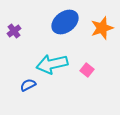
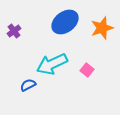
cyan arrow: rotated 12 degrees counterclockwise
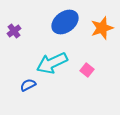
cyan arrow: moved 1 px up
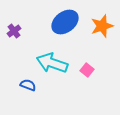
orange star: moved 2 px up
cyan arrow: rotated 44 degrees clockwise
blue semicircle: rotated 49 degrees clockwise
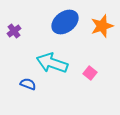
pink square: moved 3 px right, 3 px down
blue semicircle: moved 1 px up
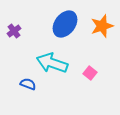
blue ellipse: moved 2 px down; rotated 16 degrees counterclockwise
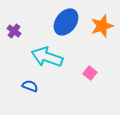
blue ellipse: moved 1 px right, 2 px up
purple cross: rotated 16 degrees counterclockwise
cyan arrow: moved 5 px left, 6 px up
blue semicircle: moved 2 px right, 2 px down
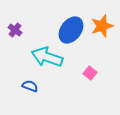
blue ellipse: moved 5 px right, 8 px down
purple cross: moved 1 px right, 1 px up
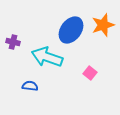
orange star: moved 1 px right, 1 px up
purple cross: moved 2 px left, 12 px down; rotated 24 degrees counterclockwise
blue semicircle: rotated 14 degrees counterclockwise
